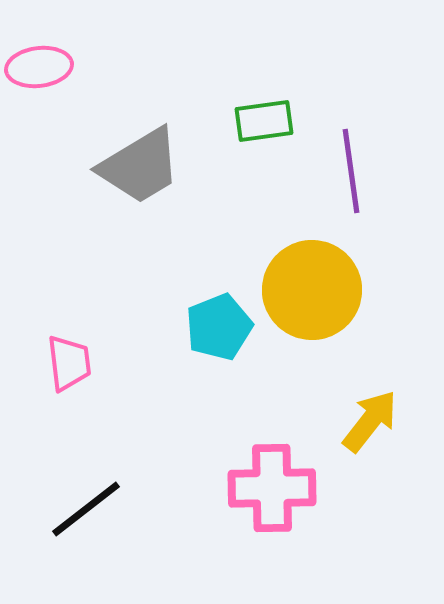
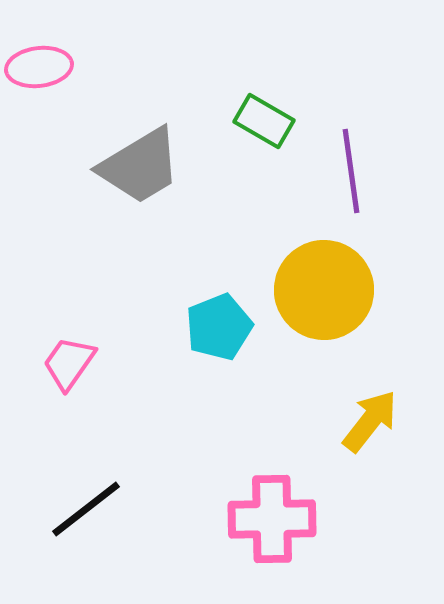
green rectangle: rotated 38 degrees clockwise
yellow circle: moved 12 px right
pink trapezoid: rotated 138 degrees counterclockwise
pink cross: moved 31 px down
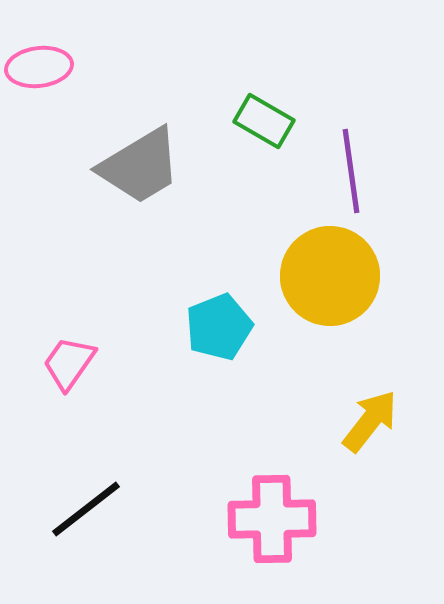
yellow circle: moved 6 px right, 14 px up
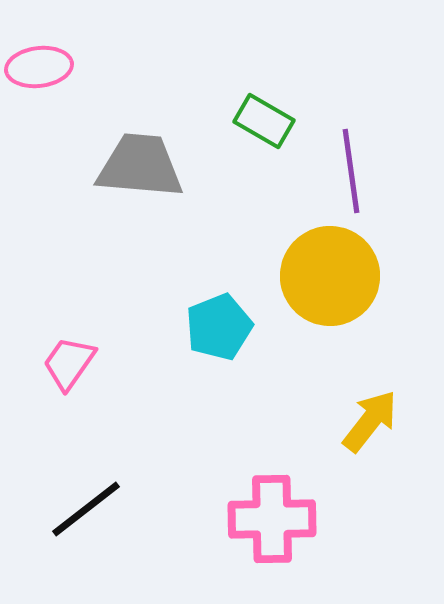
gray trapezoid: rotated 144 degrees counterclockwise
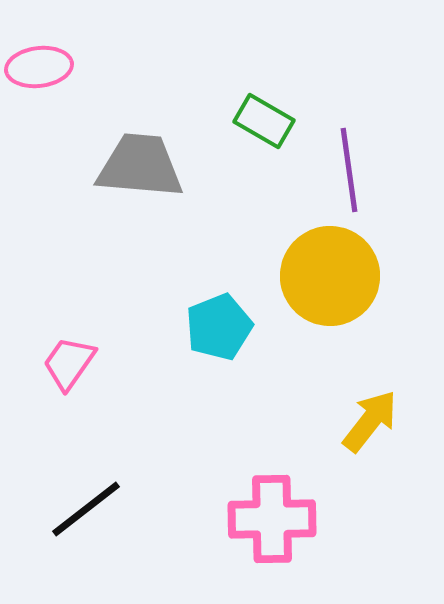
purple line: moved 2 px left, 1 px up
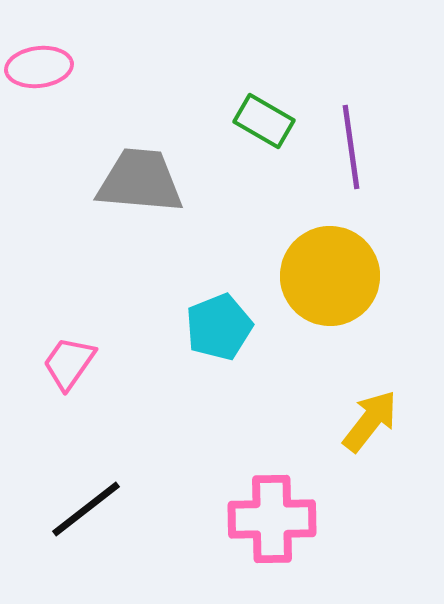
gray trapezoid: moved 15 px down
purple line: moved 2 px right, 23 px up
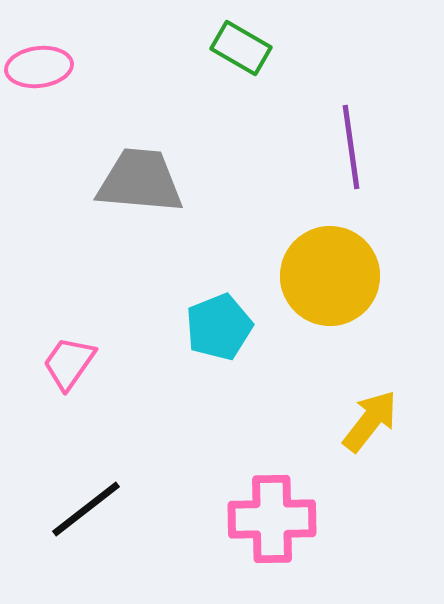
green rectangle: moved 23 px left, 73 px up
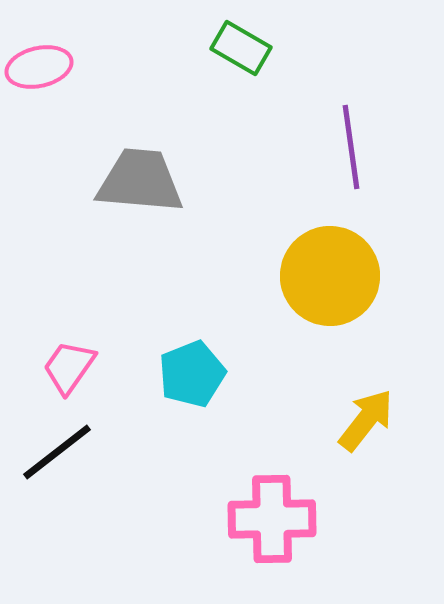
pink ellipse: rotated 6 degrees counterclockwise
cyan pentagon: moved 27 px left, 47 px down
pink trapezoid: moved 4 px down
yellow arrow: moved 4 px left, 1 px up
black line: moved 29 px left, 57 px up
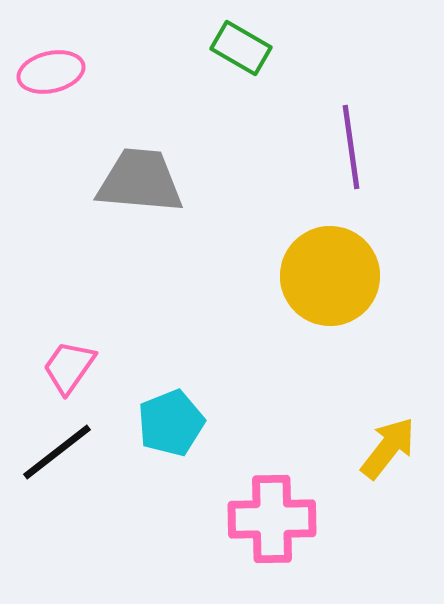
pink ellipse: moved 12 px right, 5 px down
cyan pentagon: moved 21 px left, 49 px down
yellow arrow: moved 22 px right, 28 px down
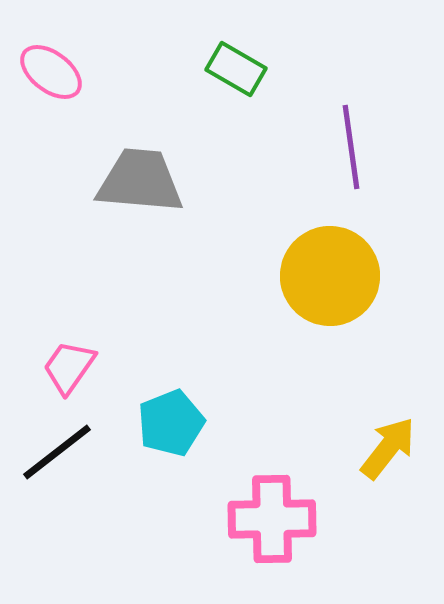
green rectangle: moved 5 px left, 21 px down
pink ellipse: rotated 50 degrees clockwise
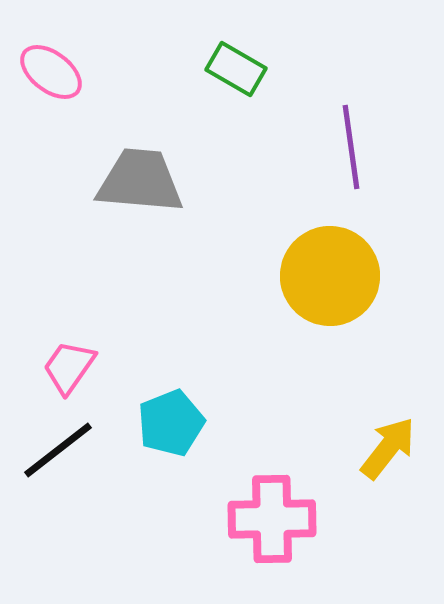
black line: moved 1 px right, 2 px up
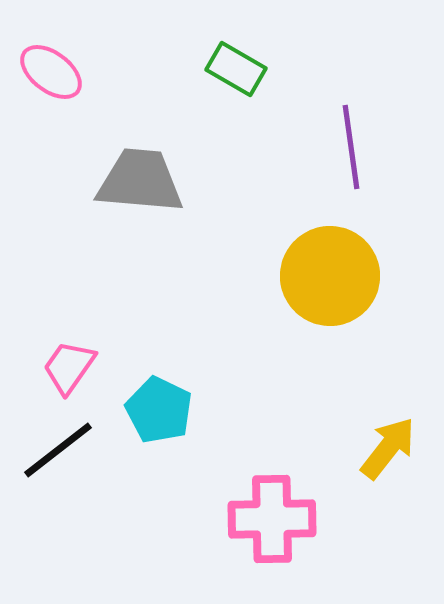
cyan pentagon: moved 12 px left, 13 px up; rotated 24 degrees counterclockwise
